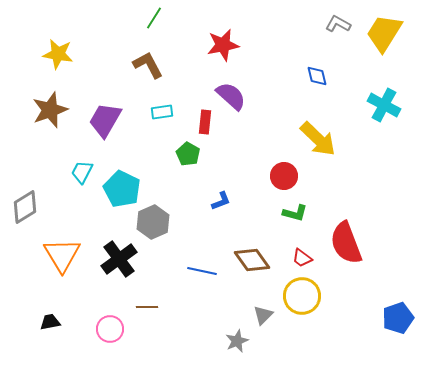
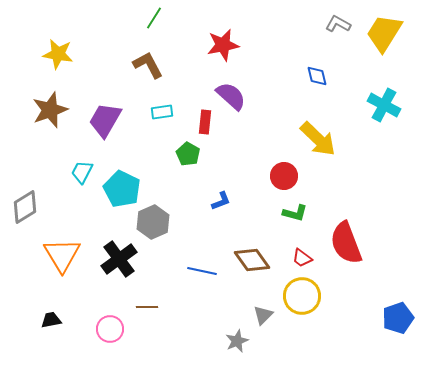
black trapezoid: moved 1 px right, 2 px up
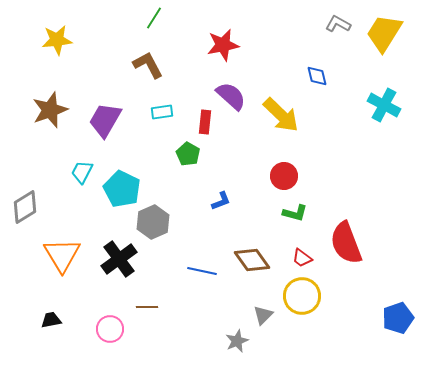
yellow star: moved 1 px left, 14 px up; rotated 16 degrees counterclockwise
yellow arrow: moved 37 px left, 24 px up
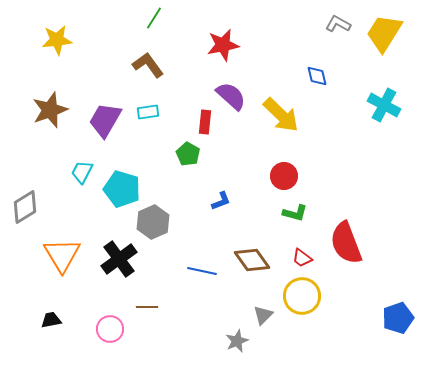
brown L-shape: rotated 8 degrees counterclockwise
cyan rectangle: moved 14 px left
cyan pentagon: rotated 9 degrees counterclockwise
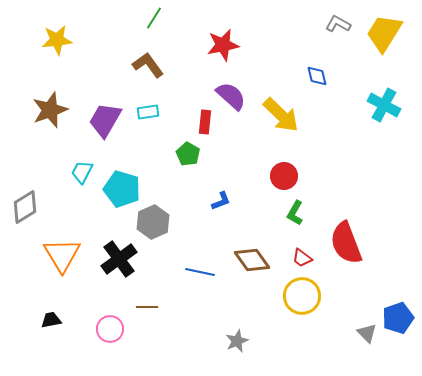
green L-shape: rotated 105 degrees clockwise
blue line: moved 2 px left, 1 px down
gray triangle: moved 104 px right, 18 px down; rotated 30 degrees counterclockwise
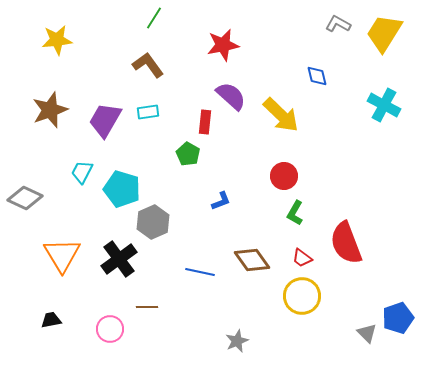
gray diamond: moved 9 px up; rotated 56 degrees clockwise
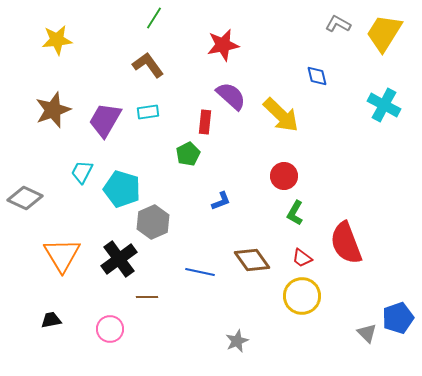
brown star: moved 3 px right
green pentagon: rotated 15 degrees clockwise
brown line: moved 10 px up
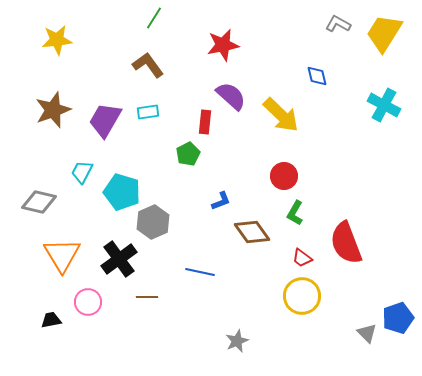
cyan pentagon: moved 3 px down
gray diamond: moved 14 px right, 4 px down; rotated 12 degrees counterclockwise
brown diamond: moved 28 px up
pink circle: moved 22 px left, 27 px up
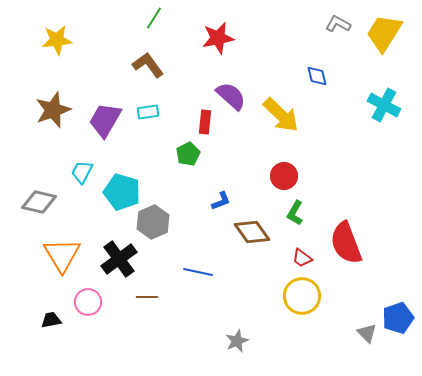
red star: moved 5 px left, 7 px up
blue line: moved 2 px left
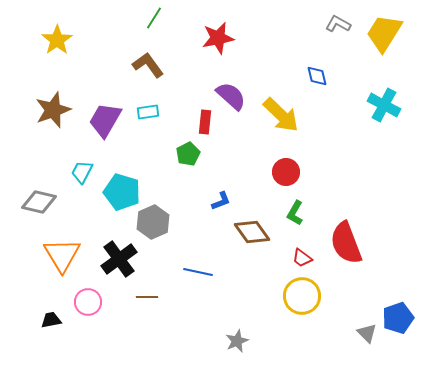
yellow star: rotated 28 degrees counterclockwise
red circle: moved 2 px right, 4 px up
